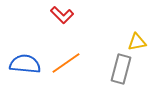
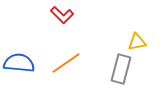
blue semicircle: moved 6 px left, 1 px up
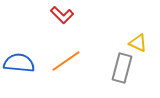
yellow triangle: moved 1 px right, 1 px down; rotated 36 degrees clockwise
orange line: moved 2 px up
gray rectangle: moved 1 px right, 1 px up
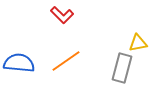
yellow triangle: rotated 36 degrees counterclockwise
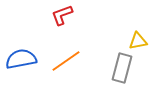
red L-shape: rotated 115 degrees clockwise
yellow triangle: moved 2 px up
blue semicircle: moved 2 px right, 4 px up; rotated 16 degrees counterclockwise
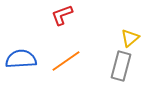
yellow triangle: moved 8 px left, 3 px up; rotated 30 degrees counterclockwise
blue semicircle: rotated 8 degrees clockwise
gray rectangle: moved 1 px left, 2 px up
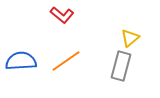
red L-shape: rotated 120 degrees counterclockwise
blue semicircle: moved 2 px down
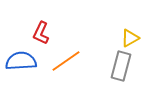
red L-shape: moved 21 px left, 18 px down; rotated 75 degrees clockwise
yellow triangle: rotated 12 degrees clockwise
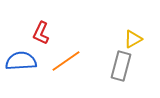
yellow triangle: moved 3 px right, 1 px down
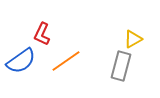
red L-shape: moved 1 px right, 1 px down
blue semicircle: rotated 148 degrees clockwise
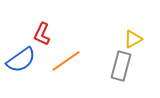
blue semicircle: moved 1 px up
